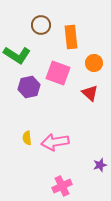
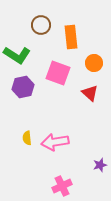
purple hexagon: moved 6 px left
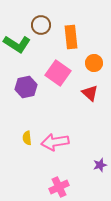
green L-shape: moved 11 px up
pink square: rotated 15 degrees clockwise
purple hexagon: moved 3 px right
pink cross: moved 3 px left, 1 px down
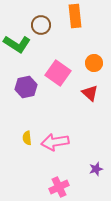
orange rectangle: moved 4 px right, 21 px up
purple star: moved 4 px left, 4 px down
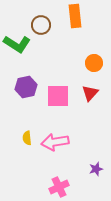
pink square: moved 23 px down; rotated 35 degrees counterclockwise
red triangle: rotated 30 degrees clockwise
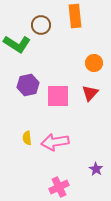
purple hexagon: moved 2 px right, 2 px up
purple star: rotated 24 degrees counterclockwise
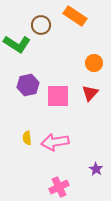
orange rectangle: rotated 50 degrees counterclockwise
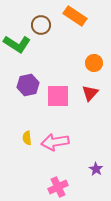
pink cross: moved 1 px left
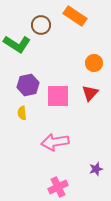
yellow semicircle: moved 5 px left, 25 px up
purple star: rotated 24 degrees clockwise
